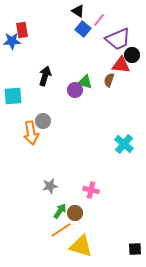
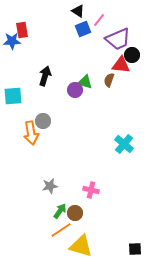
blue square: rotated 28 degrees clockwise
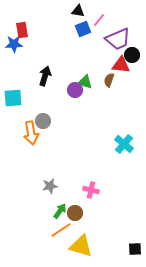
black triangle: rotated 24 degrees counterclockwise
blue star: moved 2 px right, 3 px down
cyan square: moved 2 px down
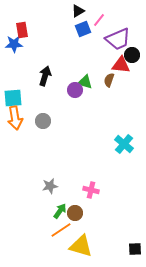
black triangle: rotated 40 degrees counterclockwise
orange arrow: moved 16 px left, 15 px up
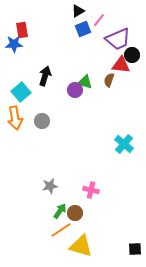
cyan square: moved 8 px right, 6 px up; rotated 36 degrees counterclockwise
gray circle: moved 1 px left
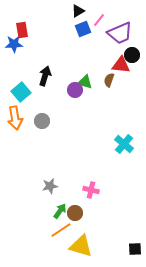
purple trapezoid: moved 2 px right, 6 px up
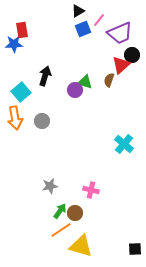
red triangle: rotated 48 degrees counterclockwise
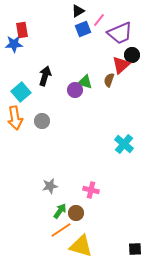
brown circle: moved 1 px right
